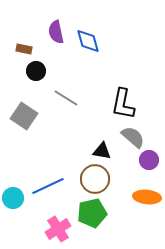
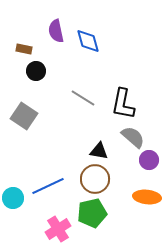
purple semicircle: moved 1 px up
gray line: moved 17 px right
black triangle: moved 3 px left
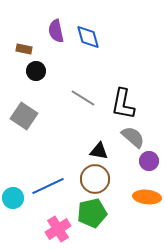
blue diamond: moved 4 px up
purple circle: moved 1 px down
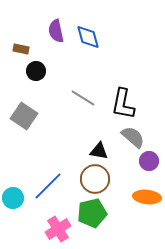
brown rectangle: moved 3 px left
blue line: rotated 20 degrees counterclockwise
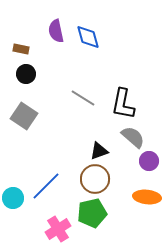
black circle: moved 10 px left, 3 px down
black triangle: rotated 30 degrees counterclockwise
blue line: moved 2 px left
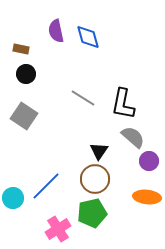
black triangle: rotated 36 degrees counterclockwise
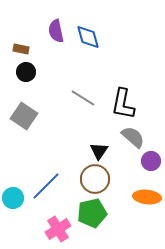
black circle: moved 2 px up
purple circle: moved 2 px right
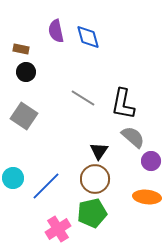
cyan circle: moved 20 px up
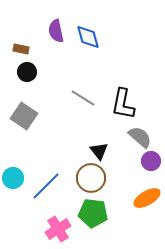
black circle: moved 1 px right
gray semicircle: moved 7 px right
black triangle: rotated 12 degrees counterclockwise
brown circle: moved 4 px left, 1 px up
orange ellipse: moved 1 px down; rotated 36 degrees counterclockwise
green pentagon: moved 1 px right; rotated 20 degrees clockwise
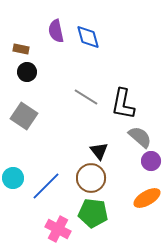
gray line: moved 3 px right, 1 px up
pink cross: rotated 30 degrees counterclockwise
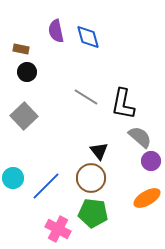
gray square: rotated 12 degrees clockwise
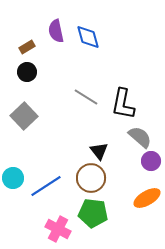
brown rectangle: moved 6 px right, 2 px up; rotated 42 degrees counterclockwise
blue line: rotated 12 degrees clockwise
